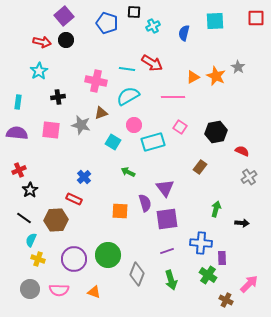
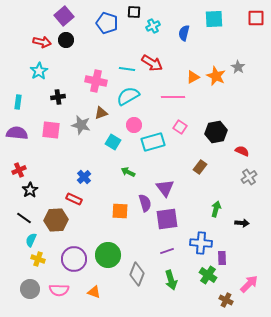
cyan square at (215, 21): moved 1 px left, 2 px up
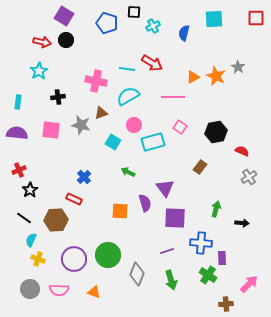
purple square at (64, 16): rotated 18 degrees counterclockwise
purple square at (167, 219): moved 8 px right, 1 px up; rotated 10 degrees clockwise
brown cross at (226, 300): moved 4 px down; rotated 32 degrees counterclockwise
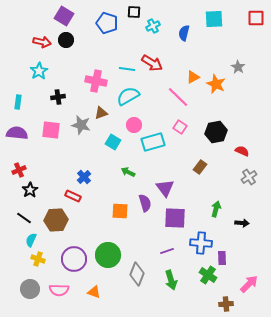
orange star at (216, 76): moved 8 px down
pink line at (173, 97): moved 5 px right; rotated 45 degrees clockwise
red rectangle at (74, 199): moved 1 px left, 3 px up
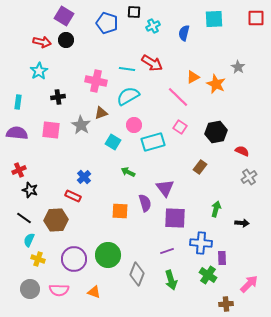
gray star at (81, 125): rotated 18 degrees clockwise
black star at (30, 190): rotated 21 degrees counterclockwise
cyan semicircle at (31, 240): moved 2 px left
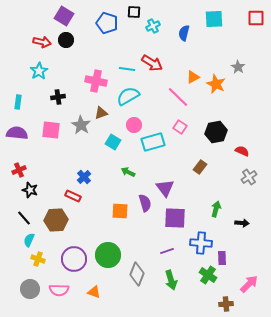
black line at (24, 218): rotated 14 degrees clockwise
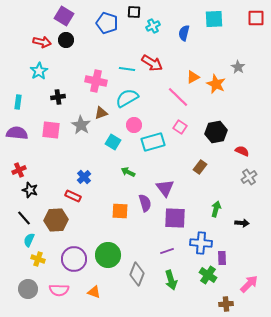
cyan semicircle at (128, 96): moved 1 px left, 2 px down
gray circle at (30, 289): moved 2 px left
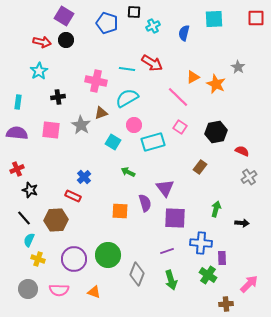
red cross at (19, 170): moved 2 px left, 1 px up
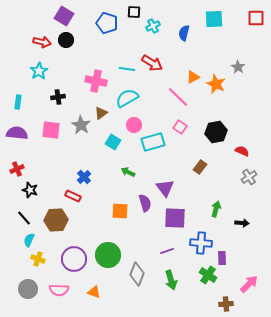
brown triangle at (101, 113): rotated 16 degrees counterclockwise
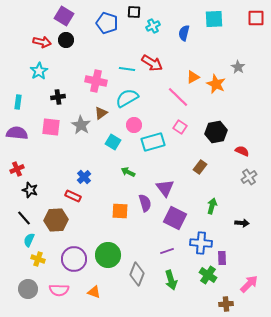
pink square at (51, 130): moved 3 px up
green arrow at (216, 209): moved 4 px left, 3 px up
purple square at (175, 218): rotated 25 degrees clockwise
